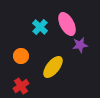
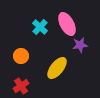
yellow ellipse: moved 4 px right, 1 px down
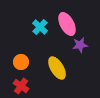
orange circle: moved 6 px down
yellow ellipse: rotated 70 degrees counterclockwise
red cross: rotated 21 degrees counterclockwise
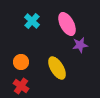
cyan cross: moved 8 px left, 6 px up
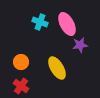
cyan cross: moved 8 px right, 1 px down; rotated 21 degrees counterclockwise
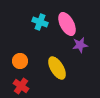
orange circle: moved 1 px left, 1 px up
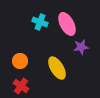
purple star: moved 1 px right, 2 px down
